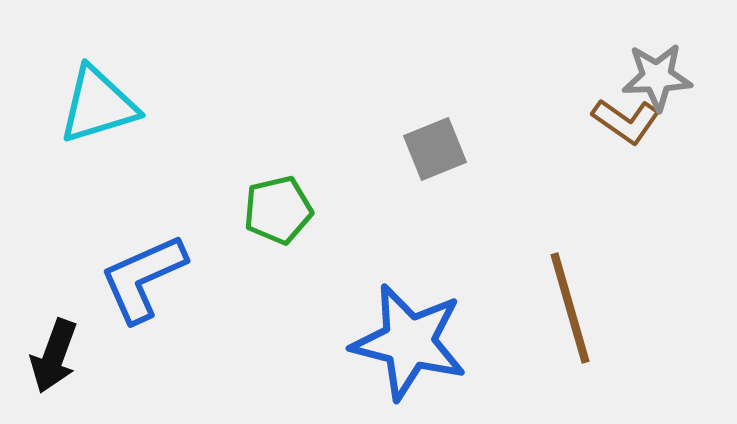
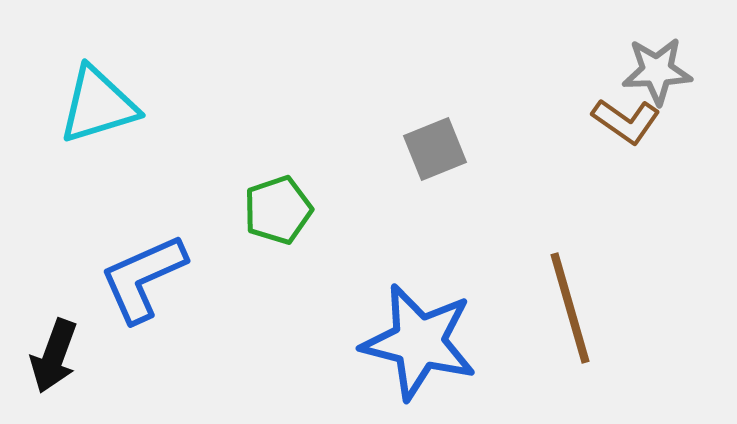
gray star: moved 6 px up
green pentagon: rotated 6 degrees counterclockwise
blue star: moved 10 px right
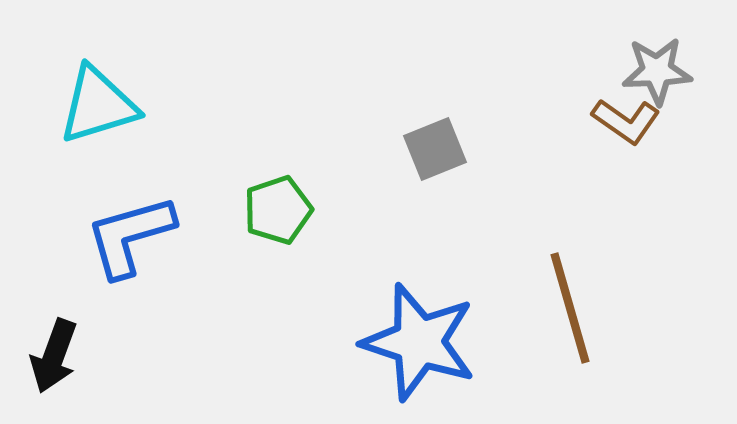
blue L-shape: moved 13 px left, 42 px up; rotated 8 degrees clockwise
blue star: rotated 4 degrees clockwise
